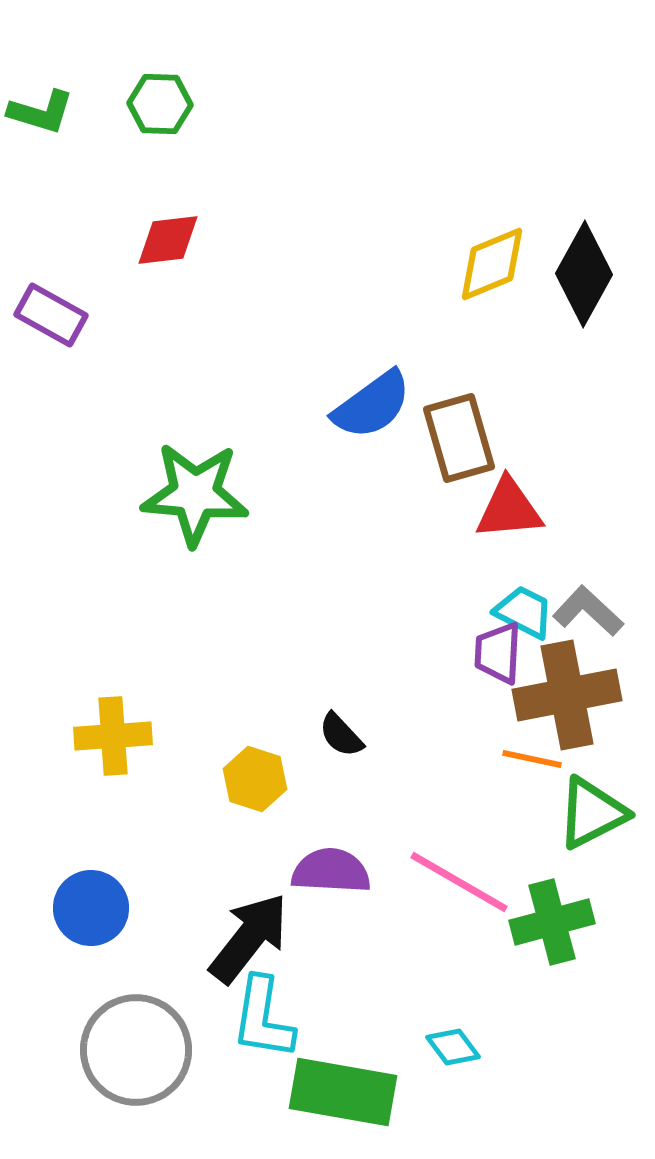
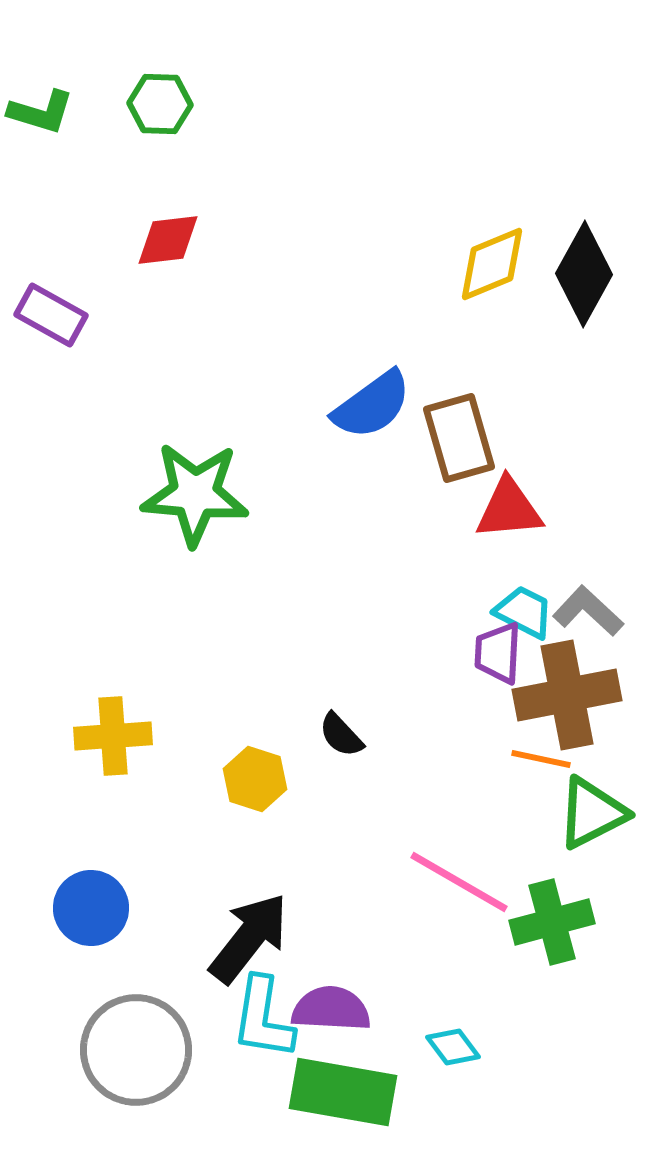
orange line: moved 9 px right
purple semicircle: moved 138 px down
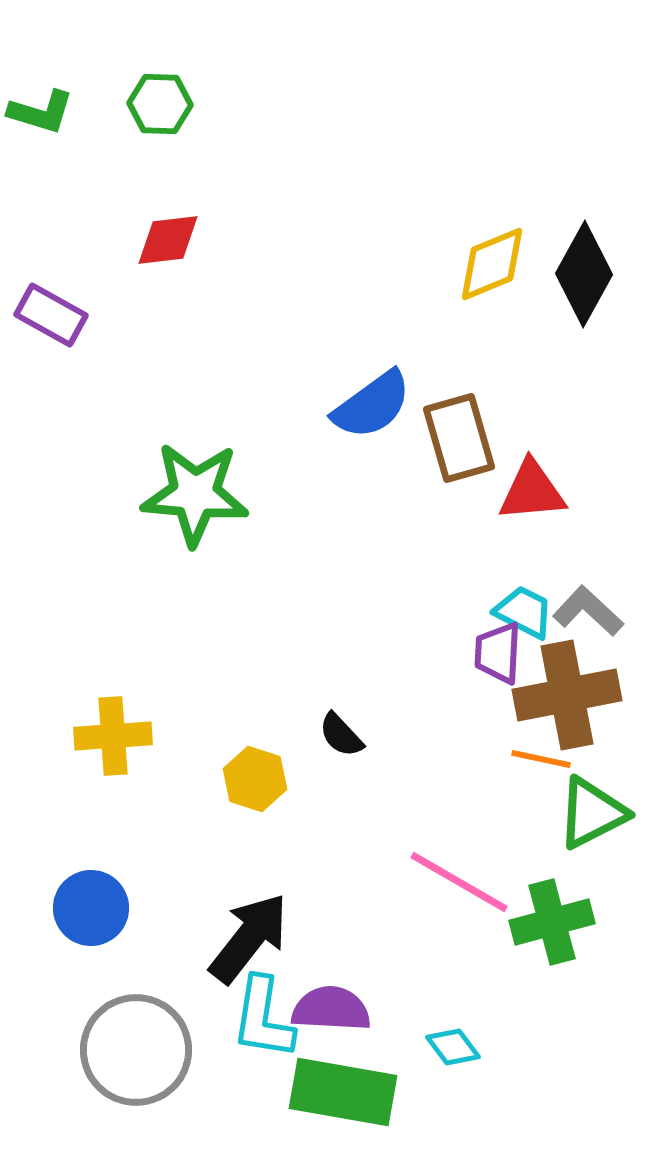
red triangle: moved 23 px right, 18 px up
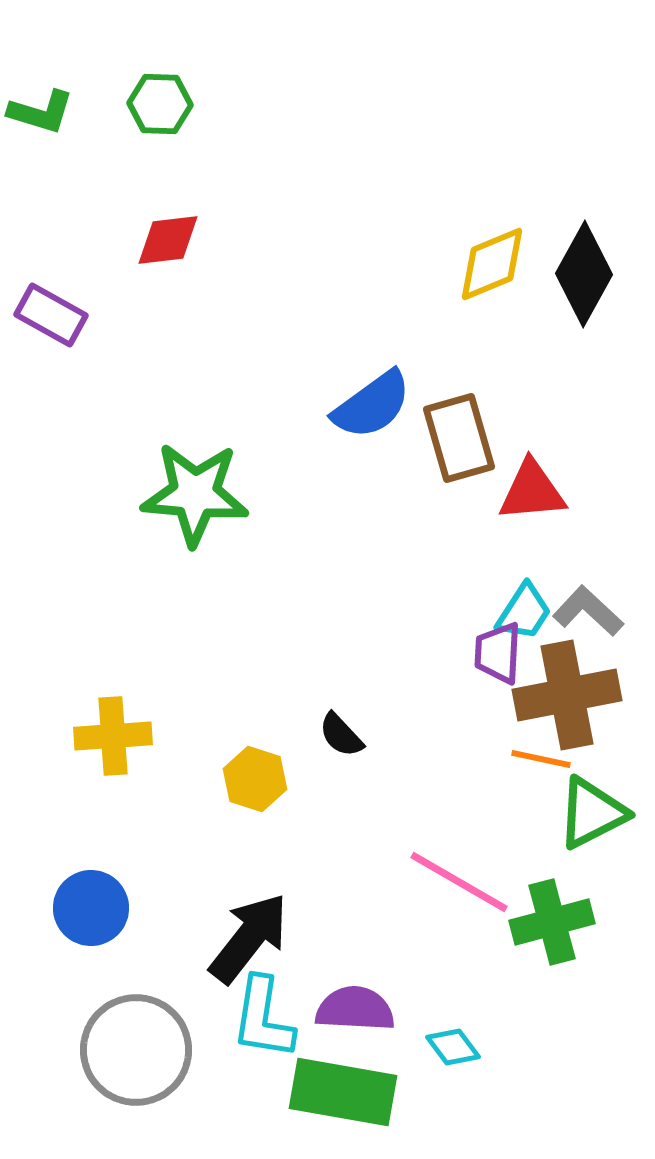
cyan trapezoid: rotated 96 degrees clockwise
purple semicircle: moved 24 px right
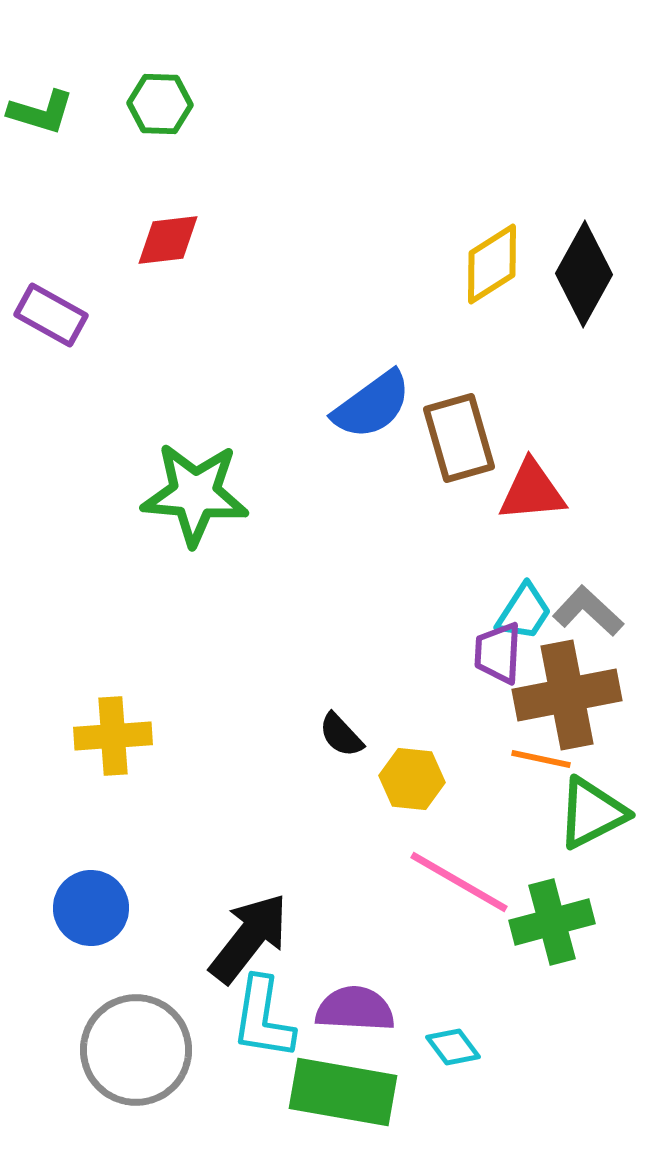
yellow diamond: rotated 10 degrees counterclockwise
yellow hexagon: moved 157 px right; rotated 12 degrees counterclockwise
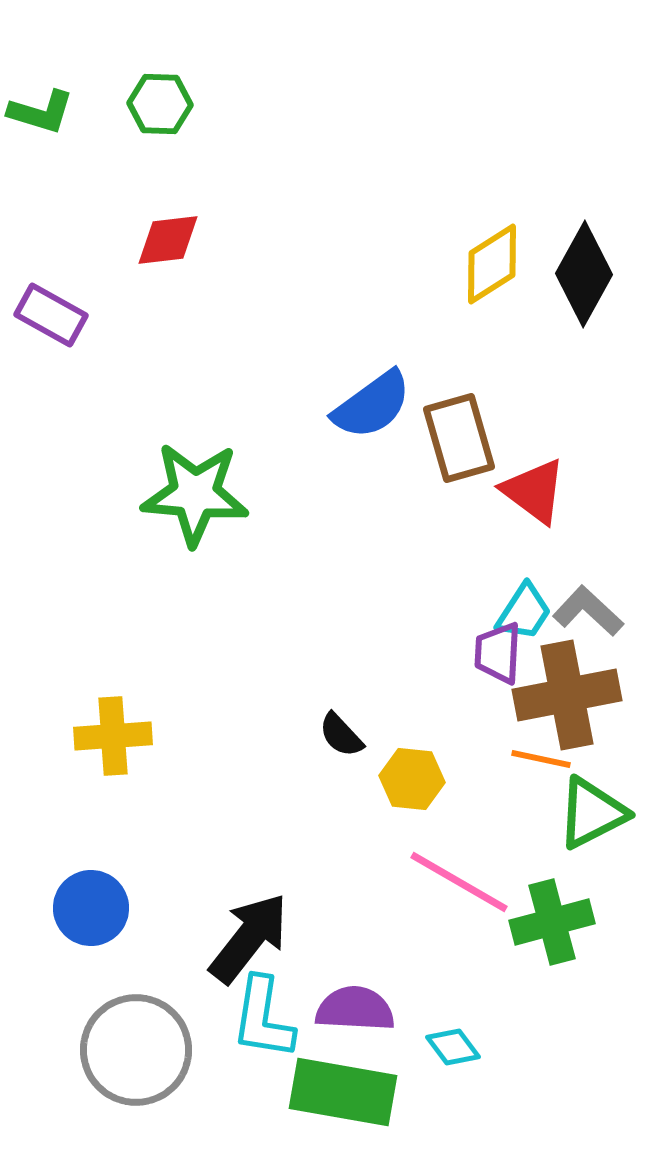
red triangle: moved 2 px right; rotated 42 degrees clockwise
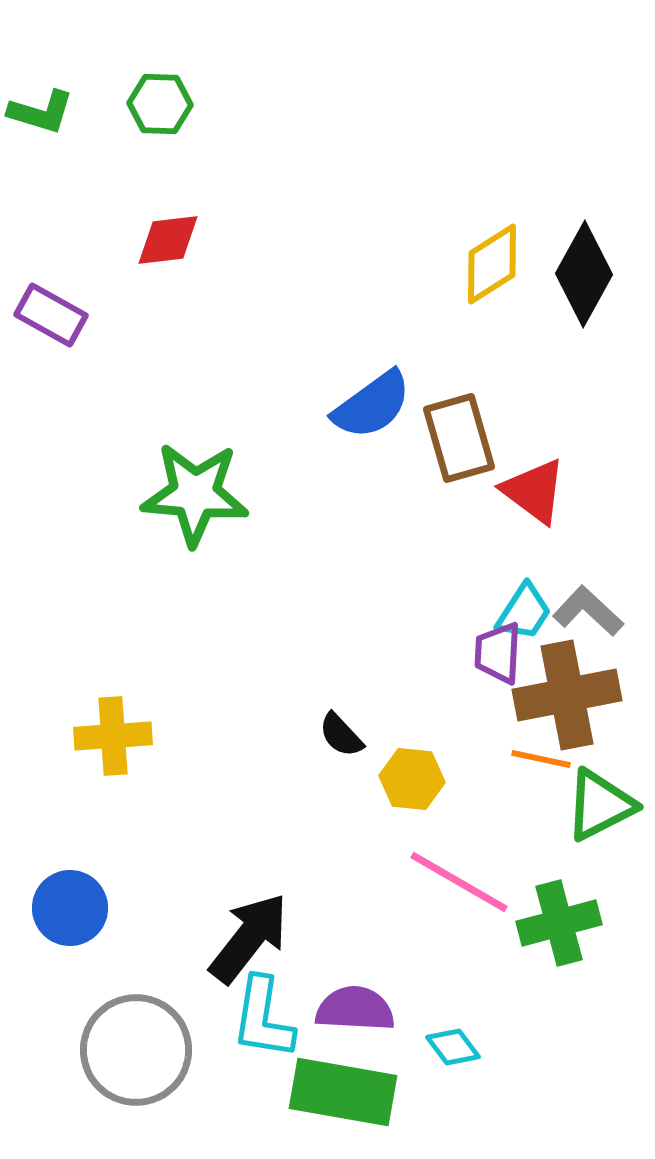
green triangle: moved 8 px right, 8 px up
blue circle: moved 21 px left
green cross: moved 7 px right, 1 px down
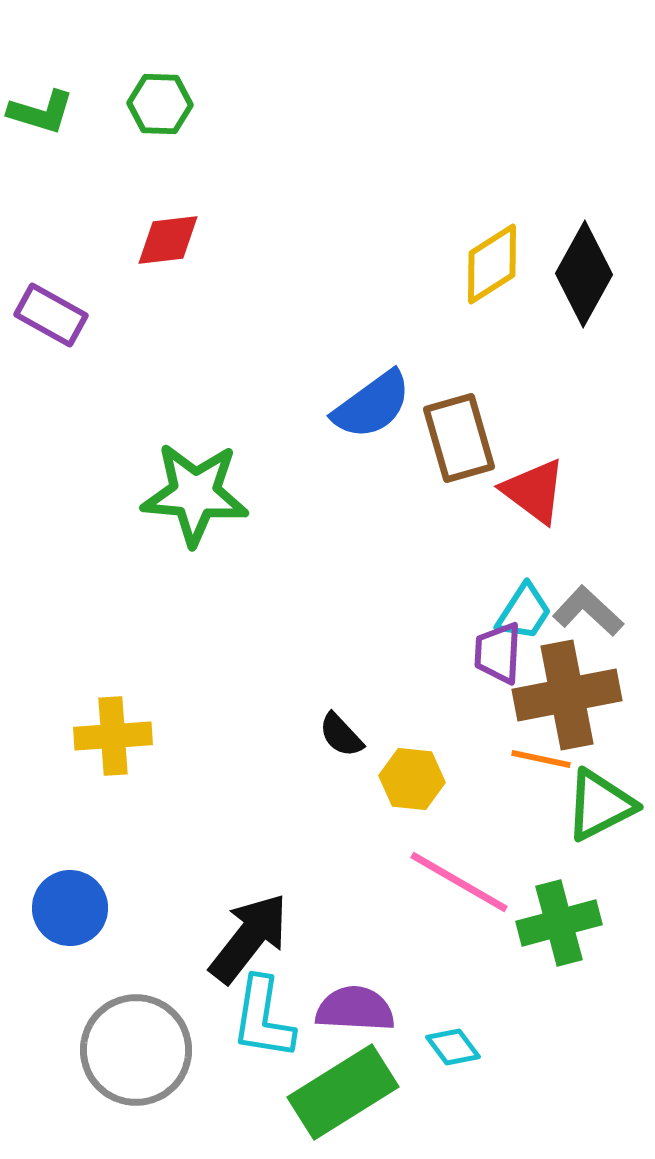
green rectangle: rotated 42 degrees counterclockwise
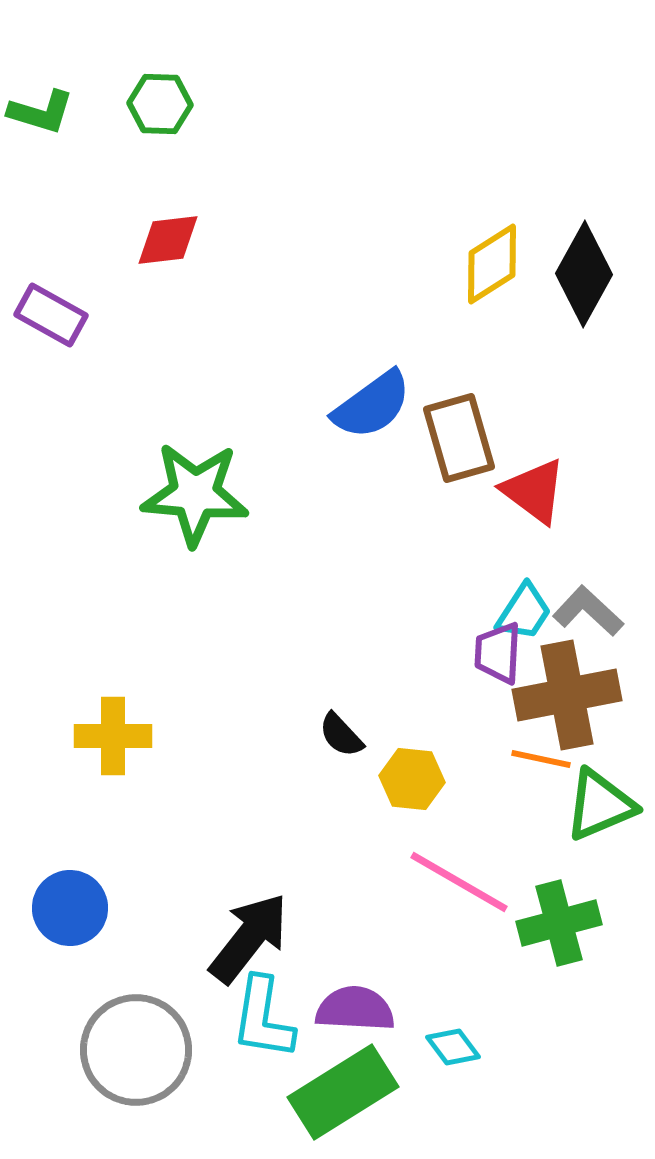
yellow cross: rotated 4 degrees clockwise
green triangle: rotated 4 degrees clockwise
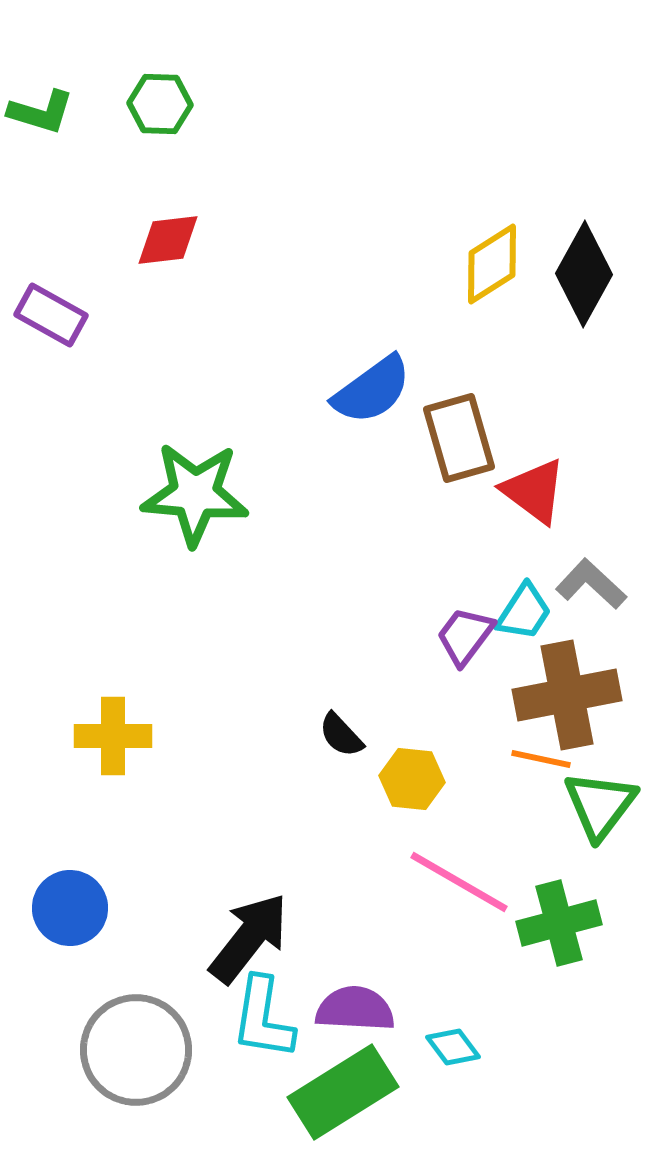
blue semicircle: moved 15 px up
gray L-shape: moved 3 px right, 27 px up
purple trapezoid: moved 33 px left, 17 px up; rotated 34 degrees clockwise
green triangle: rotated 30 degrees counterclockwise
